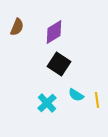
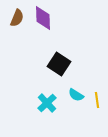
brown semicircle: moved 9 px up
purple diamond: moved 11 px left, 14 px up; rotated 60 degrees counterclockwise
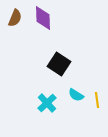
brown semicircle: moved 2 px left
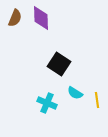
purple diamond: moved 2 px left
cyan semicircle: moved 1 px left, 2 px up
cyan cross: rotated 24 degrees counterclockwise
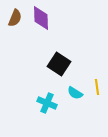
yellow line: moved 13 px up
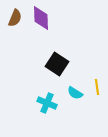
black square: moved 2 px left
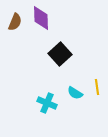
brown semicircle: moved 4 px down
black square: moved 3 px right, 10 px up; rotated 15 degrees clockwise
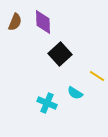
purple diamond: moved 2 px right, 4 px down
yellow line: moved 11 px up; rotated 49 degrees counterclockwise
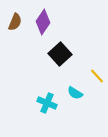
purple diamond: rotated 35 degrees clockwise
yellow line: rotated 14 degrees clockwise
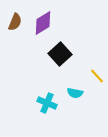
purple diamond: moved 1 px down; rotated 25 degrees clockwise
cyan semicircle: rotated 21 degrees counterclockwise
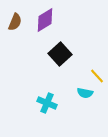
purple diamond: moved 2 px right, 3 px up
cyan semicircle: moved 10 px right
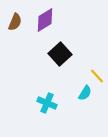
cyan semicircle: rotated 70 degrees counterclockwise
